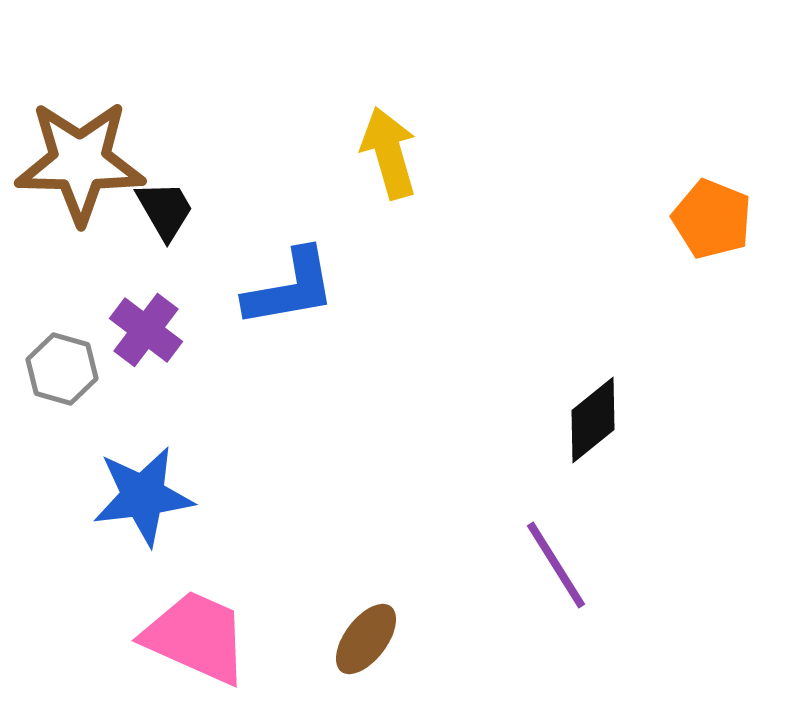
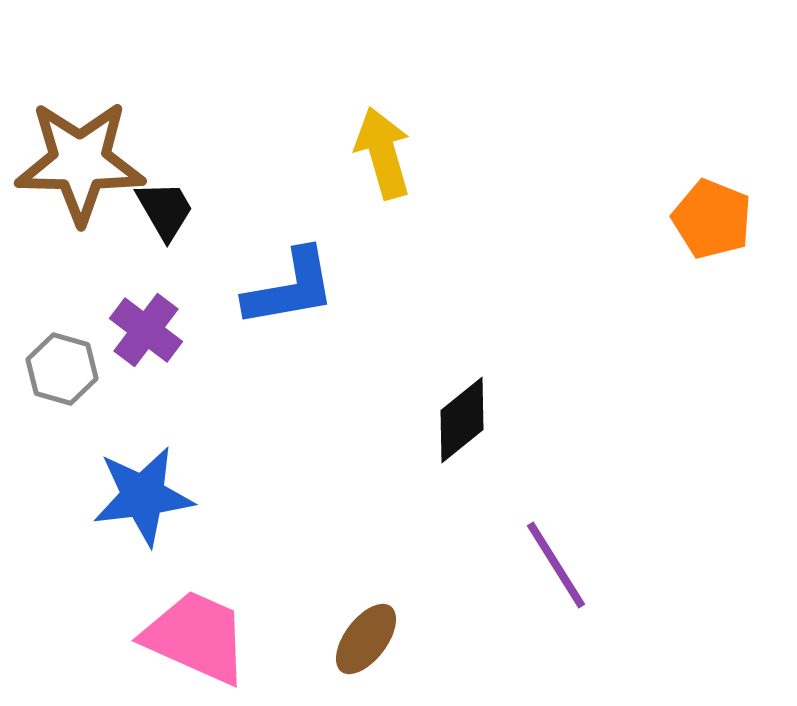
yellow arrow: moved 6 px left
black diamond: moved 131 px left
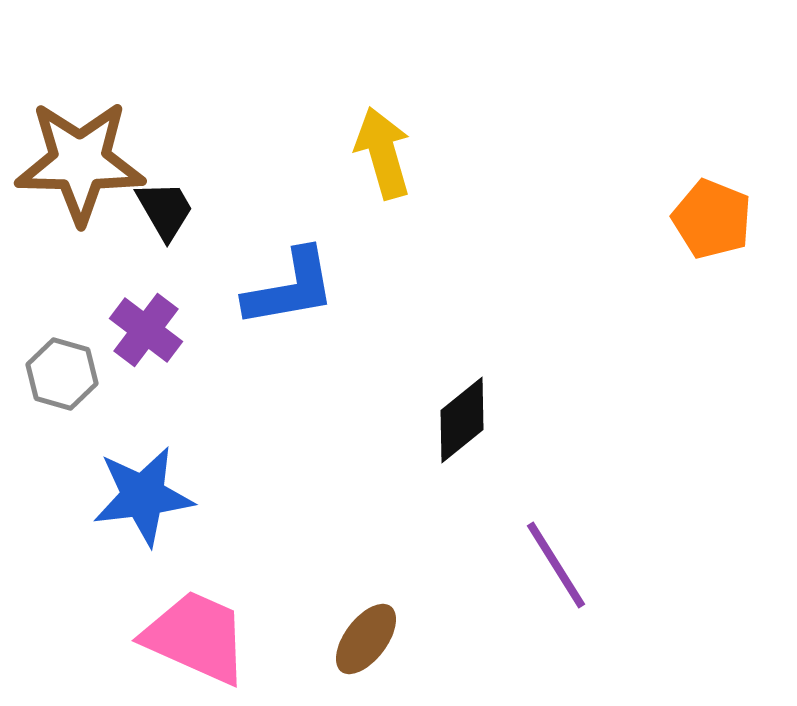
gray hexagon: moved 5 px down
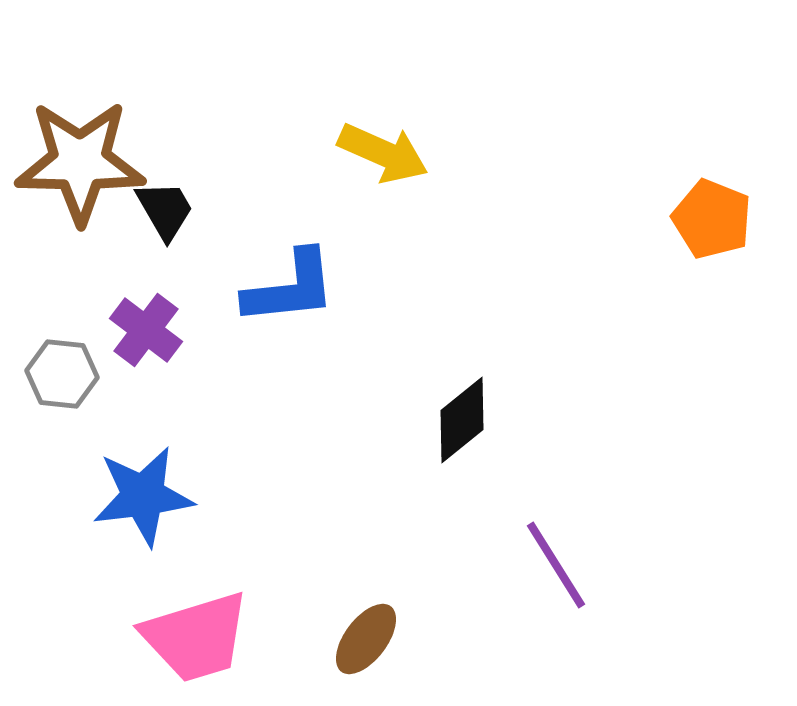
yellow arrow: rotated 130 degrees clockwise
blue L-shape: rotated 4 degrees clockwise
gray hexagon: rotated 10 degrees counterclockwise
pink trapezoid: rotated 139 degrees clockwise
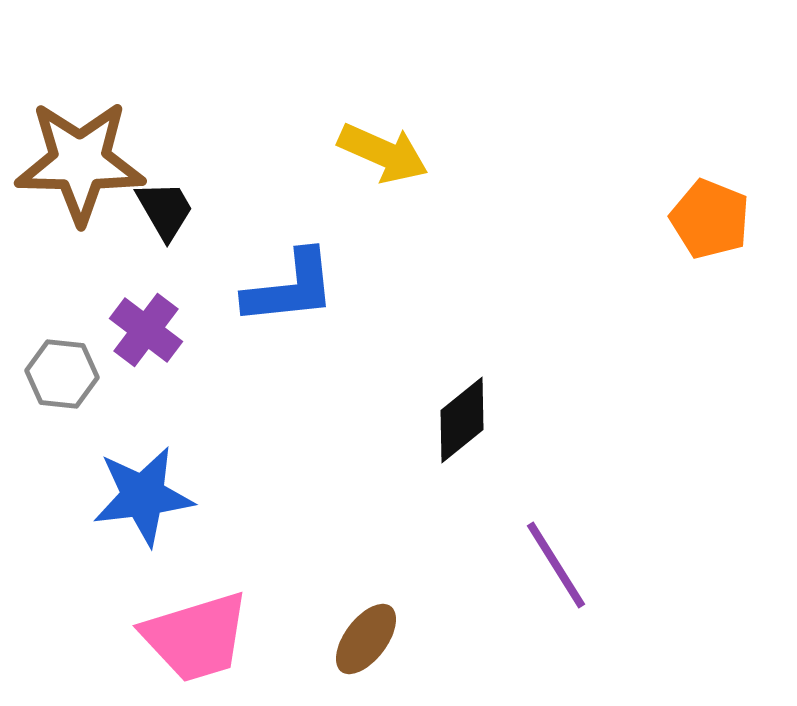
orange pentagon: moved 2 px left
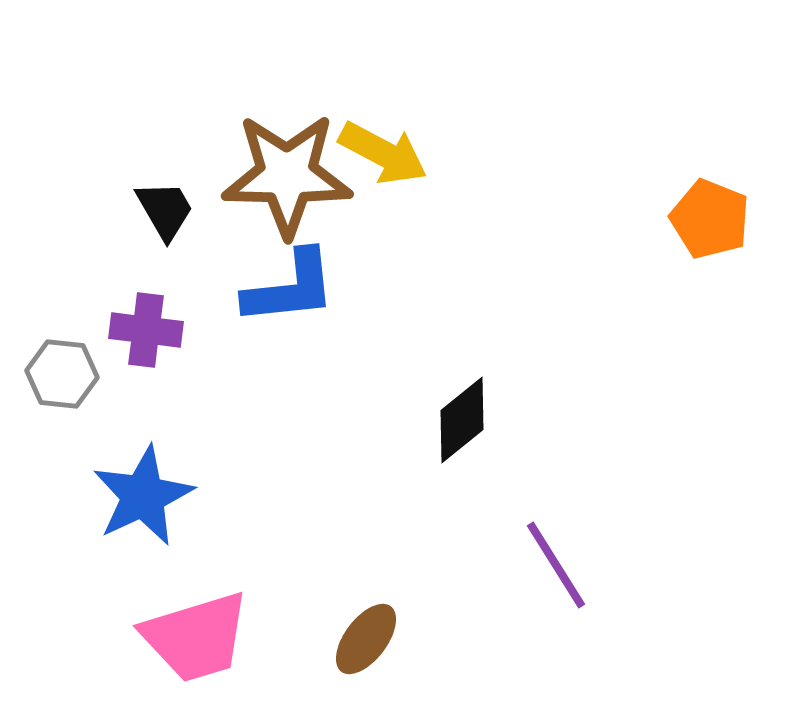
yellow arrow: rotated 4 degrees clockwise
brown star: moved 207 px right, 13 px down
purple cross: rotated 30 degrees counterclockwise
blue star: rotated 18 degrees counterclockwise
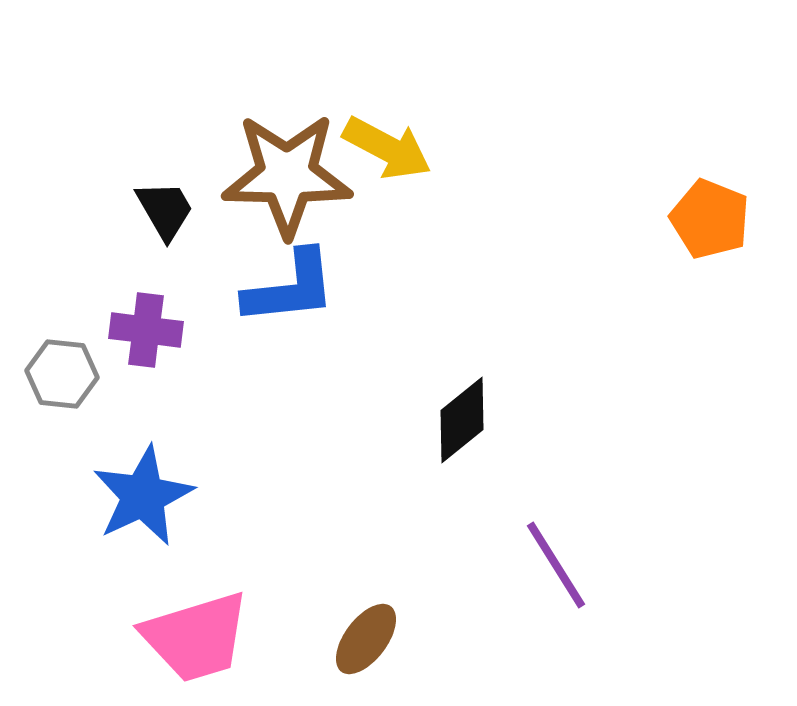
yellow arrow: moved 4 px right, 5 px up
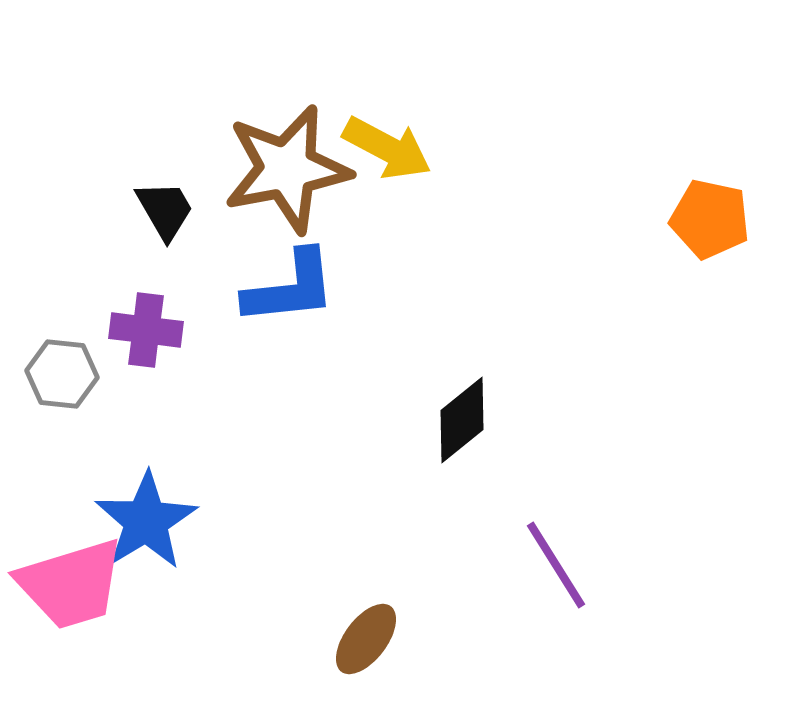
brown star: moved 6 px up; rotated 12 degrees counterclockwise
orange pentagon: rotated 10 degrees counterclockwise
blue star: moved 3 px right, 25 px down; rotated 6 degrees counterclockwise
pink trapezoid: moved 125 px left, 53 px up
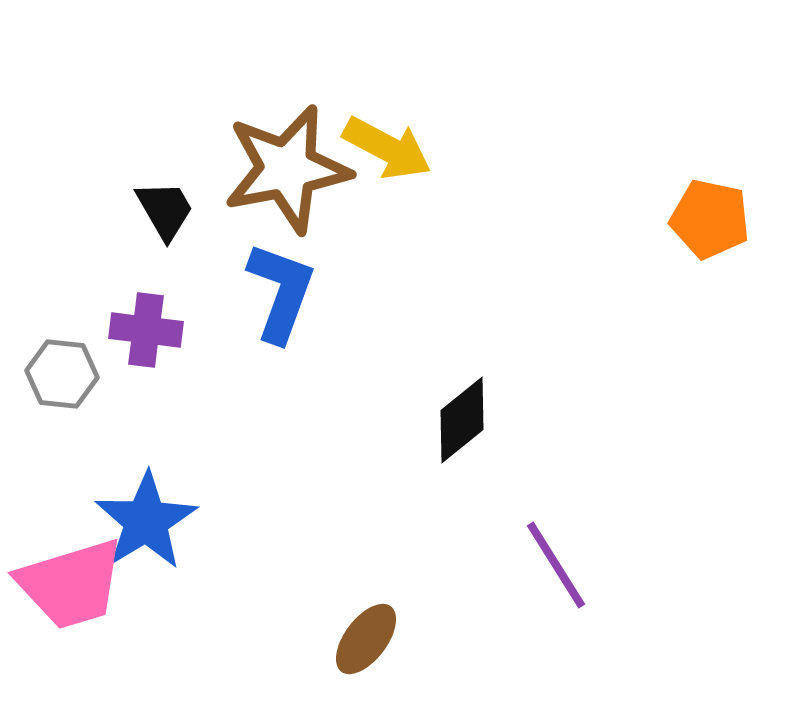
blue L-shape: moved 9 px left, 4 px down; rotated 64 degrees counterclockwise
